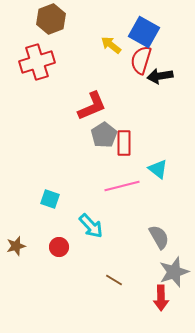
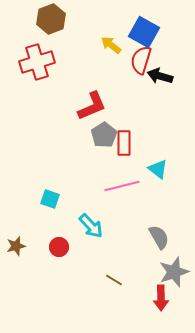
black arrow: rotated 25 degrees clockwise
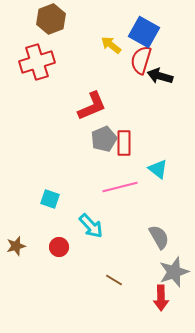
gray pentagon: moved 4 px down; rotated 10 degrees clockwise
pink line: moved 2 px left, 1 px down
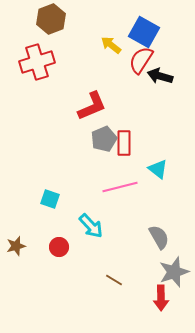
red semicircle: rotated 16 degrees clockwise
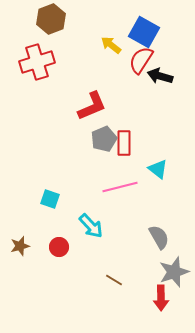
brown star: moved 4 px right
